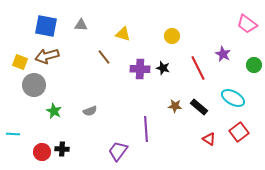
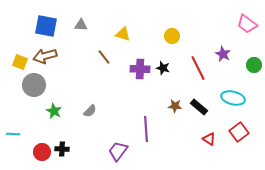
brown arrow: moved 2 px left
cyan ellipse: rotated 15 degrees counterclockwise
gray semicircle: rotated 24 degrees counterclockwise
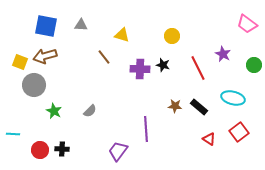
yellow triangle: moved 1 px left, 1 px down
black star: moved 3 px up
red circle: moved 2 px left, 2 px up
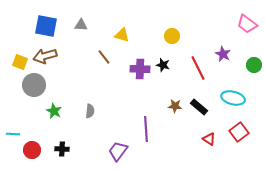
gray semicircle: rotated 40 degrees counterclockwise
red circle: moved 8 px left
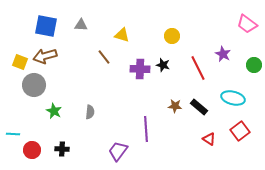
gray semicircle: moved 1 px down
red square: moved 1 px right, 1 px up
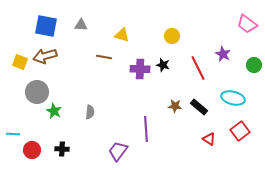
brown line: rotated 42 degrees counterclockwise
gray circle: moved 3 px right, 7 px down
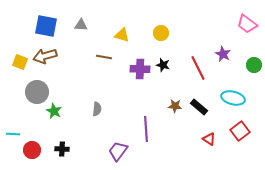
yellow circle: moved 11 px left, 3 px up
gray semicircle: moved 7 px right, 3 px up
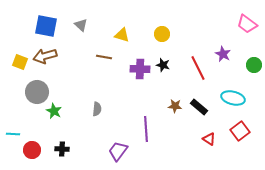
gray triangle: rotated 40 degrees clockwise
yellow circle: moved 1 px right, 1 px down
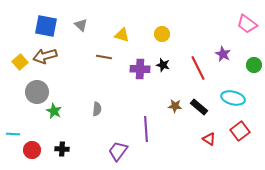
yellow square: rotated 28 degrees clockwise
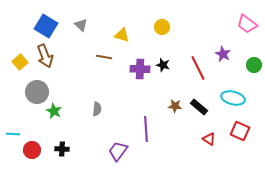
blue square: rotated 20 degrees clockwise
yellow circle: moved 7 px up
brown arrow: rotated 95 degrees counterclockwise
red square: rotated 30 degrees counterclockwise
